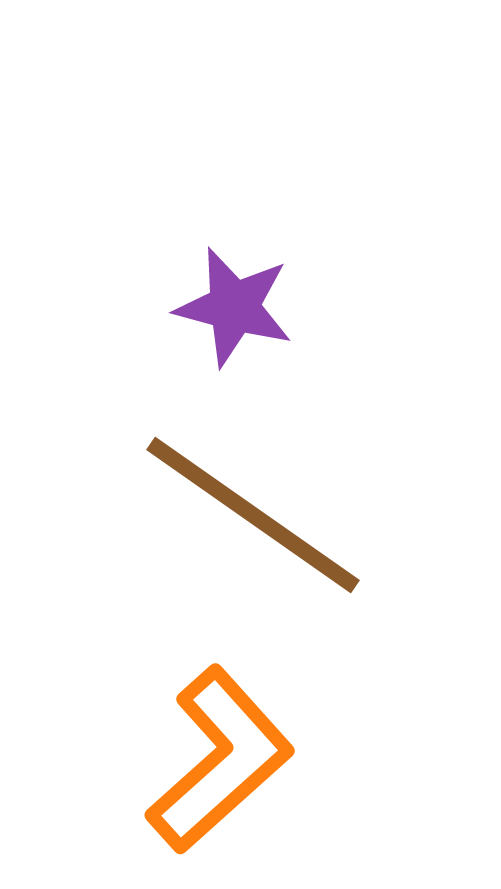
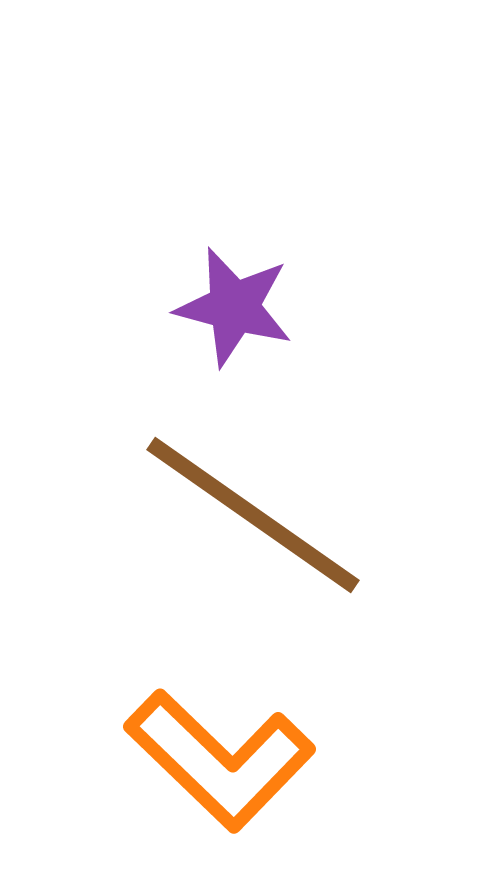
orange L-shape: rotated 86 degrees clockwise
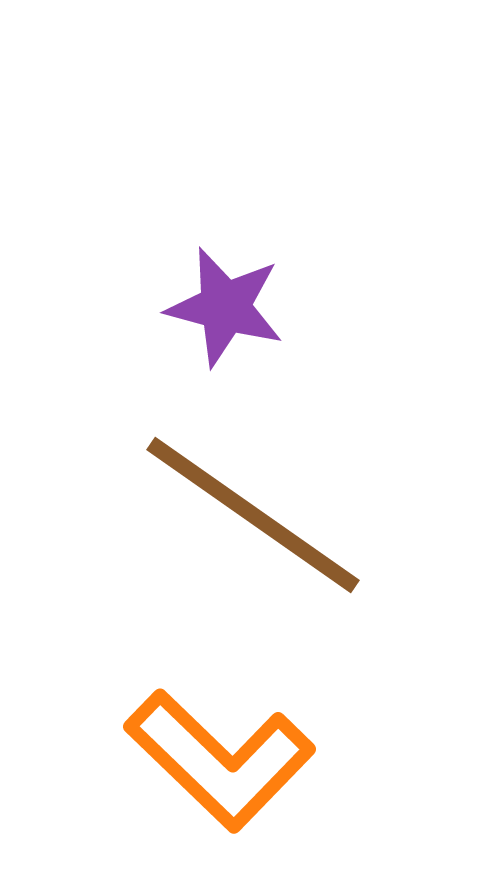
purple star: moved 9 px left
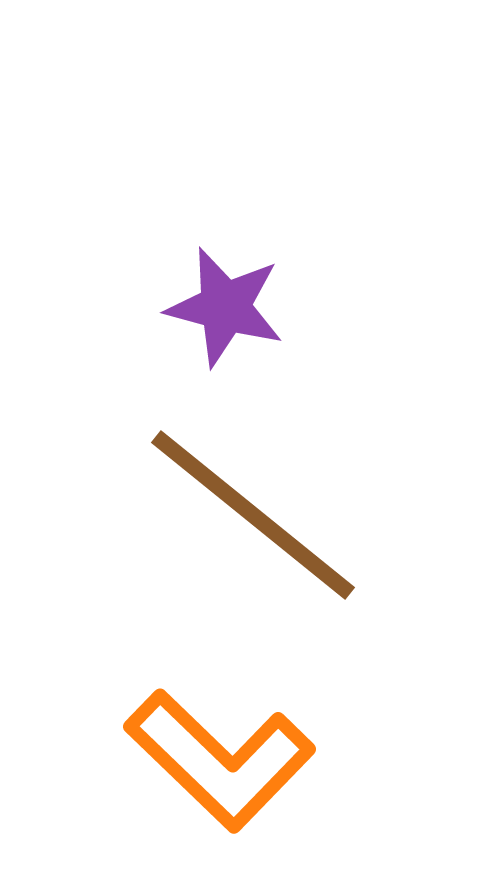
brown line: rotated 4 degrees clockwise
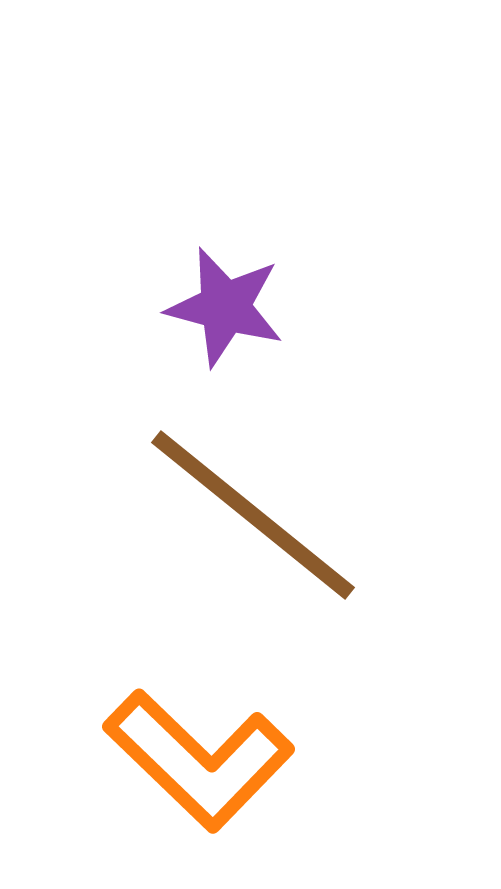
orange L-shape: moved 21 px left
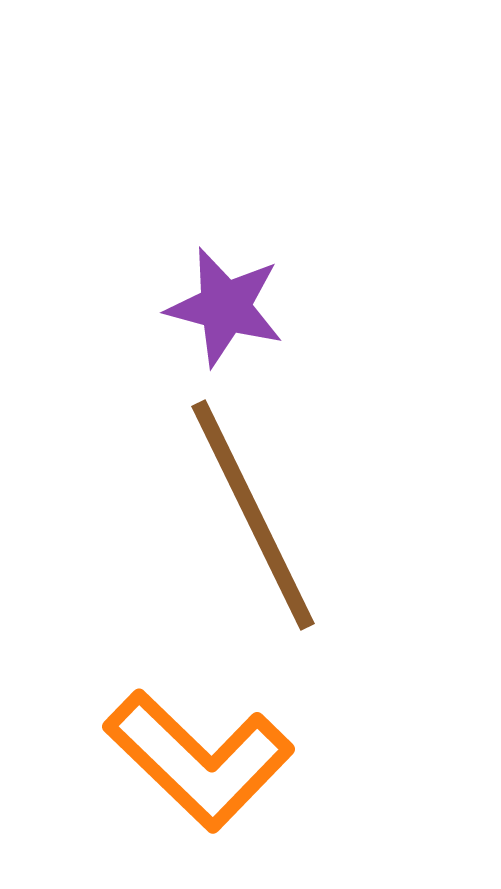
brown line: rotated 25 degrees clockwise
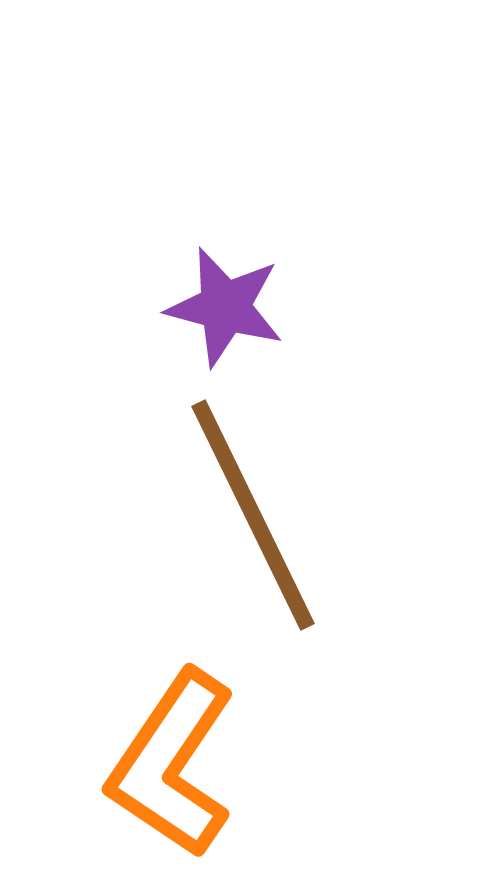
orange L-shape: moved 27 px left, 4 px down; rotated 80 degrees clockwise
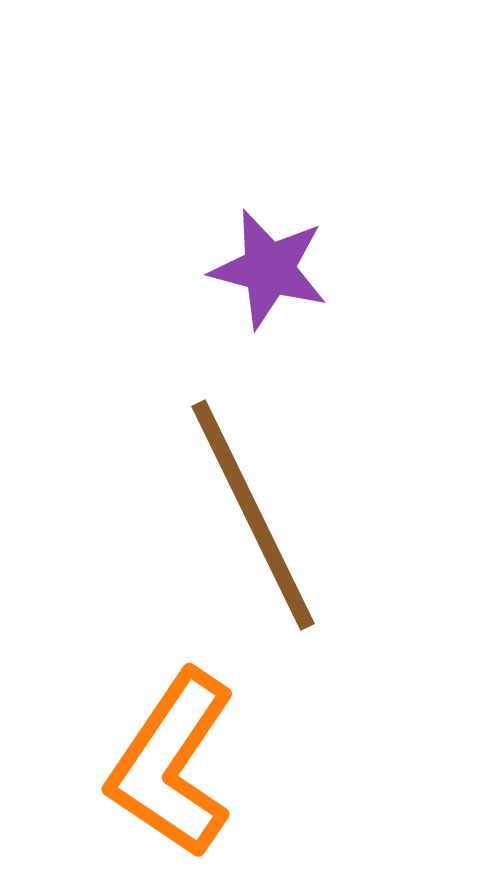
purple star: moved 44 px right, 38 px up
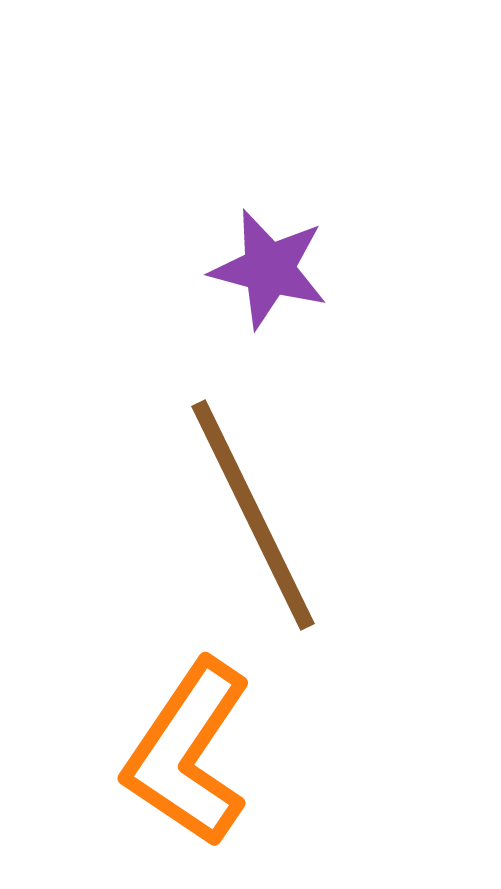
orange L-shape: moved 16 px right, 11 px up
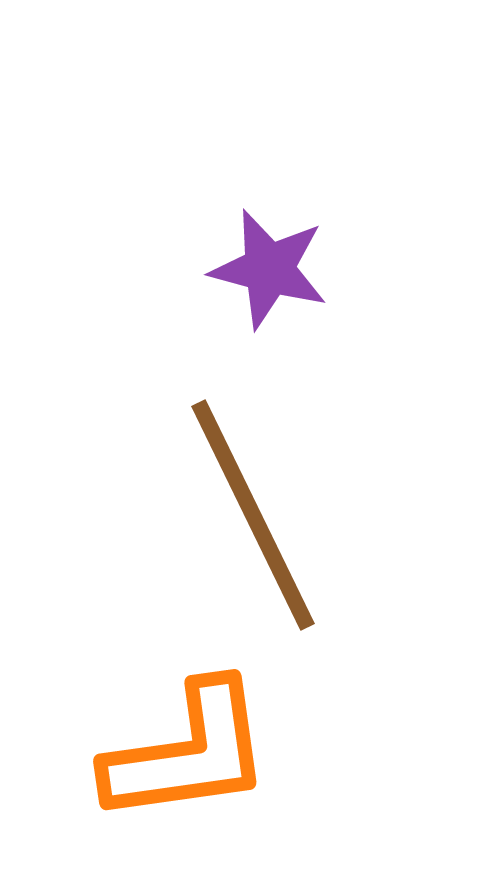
orange L-shape: rotated 132 degrees counterclockwise
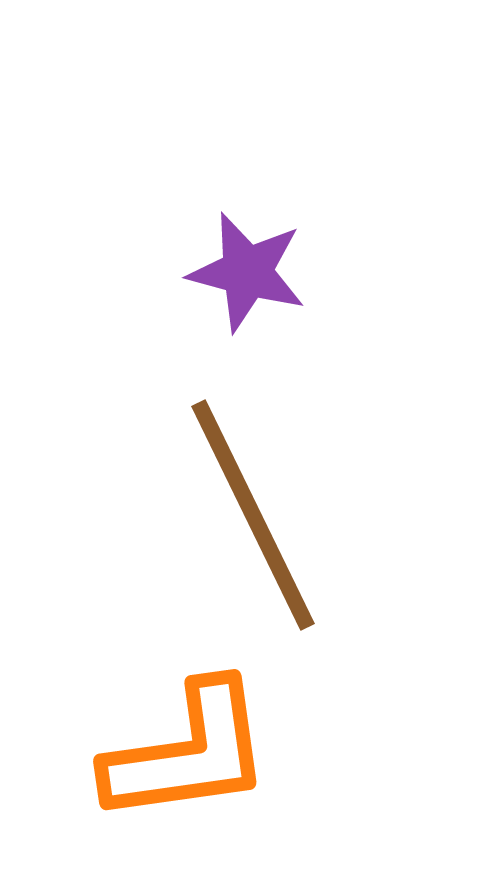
purple star: moved 22 px left, 3 px down
